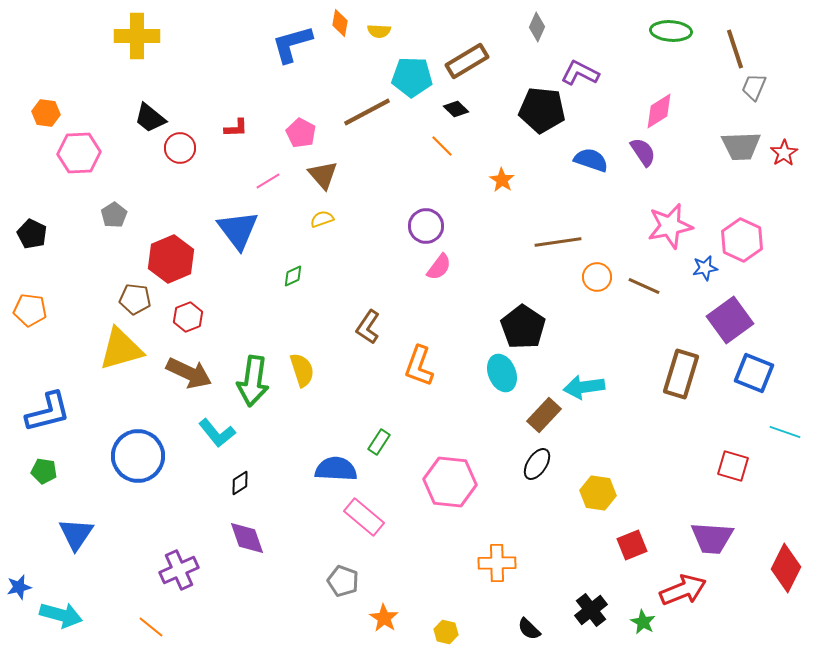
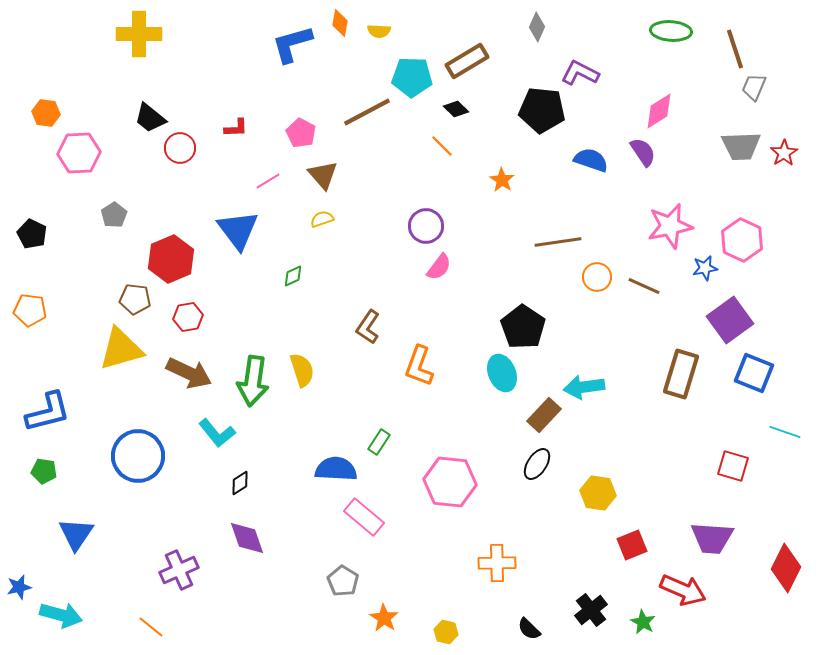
yellow cross at (137, 36): moved 2 px right, 2 px up
red hexagon at (188, 317): rotated 12 degrees clockwise
gray pentagon at (343, 581): rotated 12 degrees clockwise
red arrow at (683, 590): rotated 45 degrees clockwise
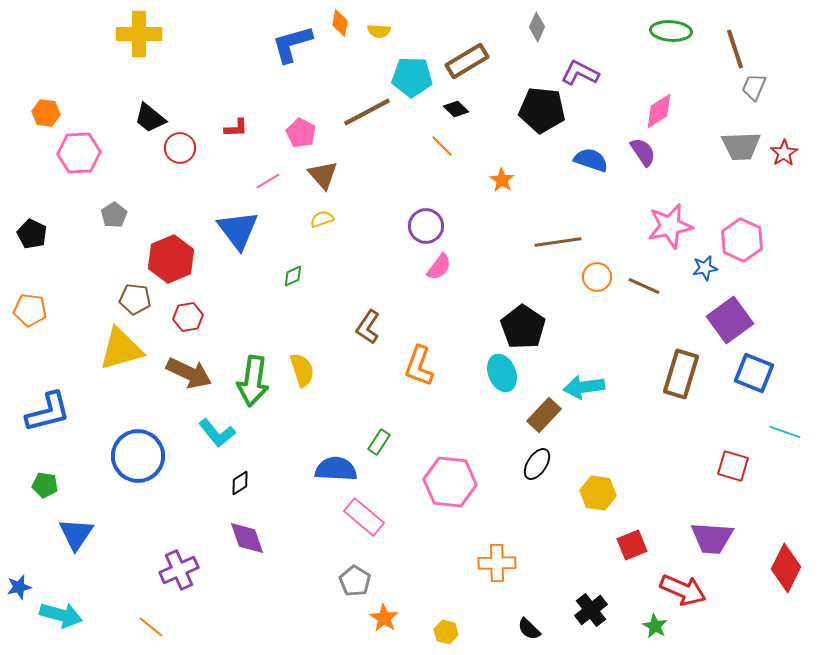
green pentagon at (44, 471): moved 1 px right, 14 px down
gray pentagon at (343, 581): moved 12 px right
green star at (643, 622): moved 12 px right, 4 px down
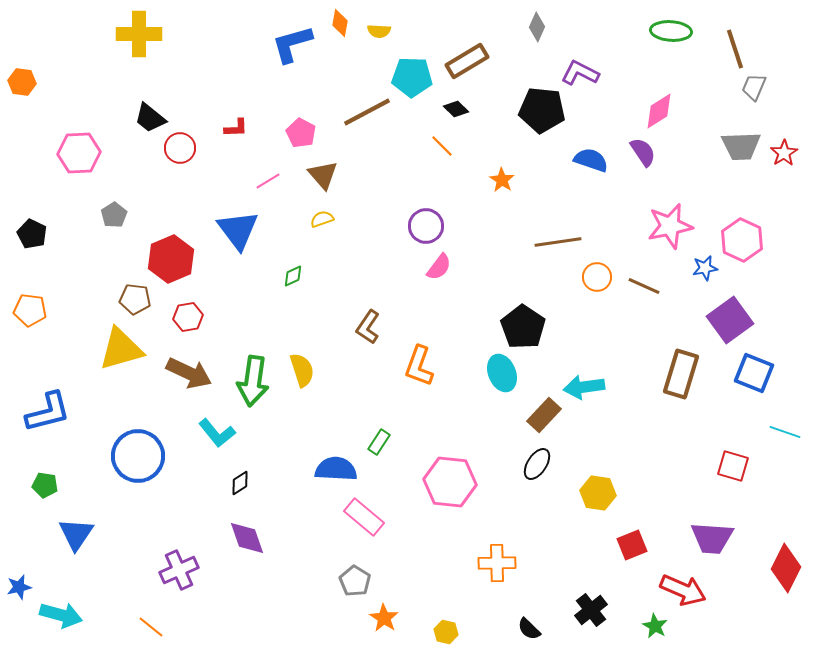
orange hexagon at (46, 113): moved 24 px left, 31 px up
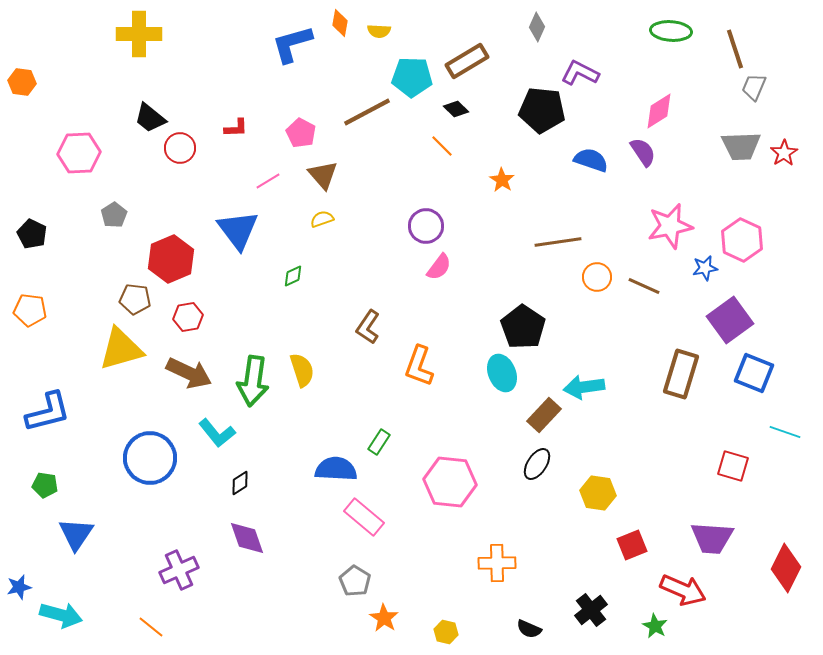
blue circle at (138, 456): moved 12 px right, 2 px down
black semicircle at (529, 629): rotated 20 degrees counterclockwise
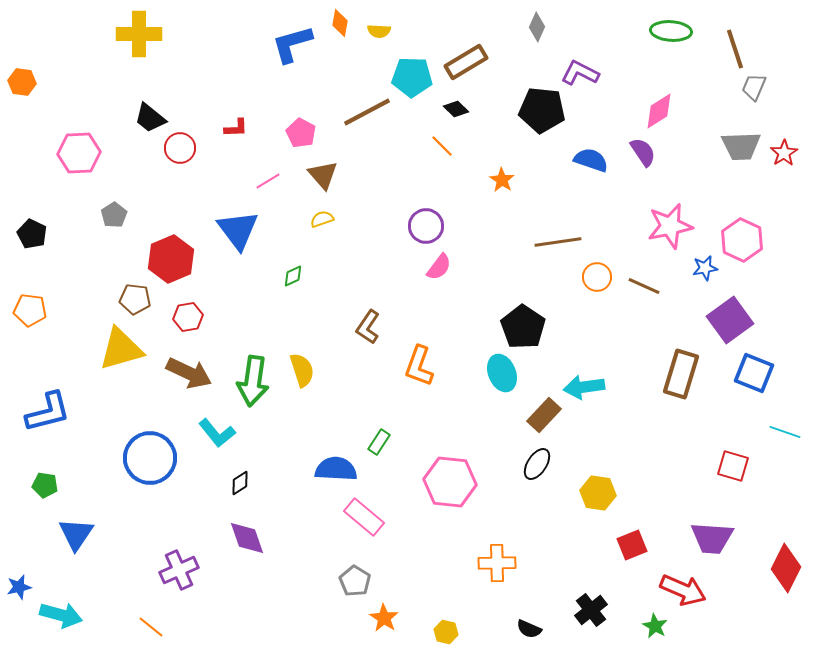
brown rectangle at (467, 61): moved 1 px left, 1 px down
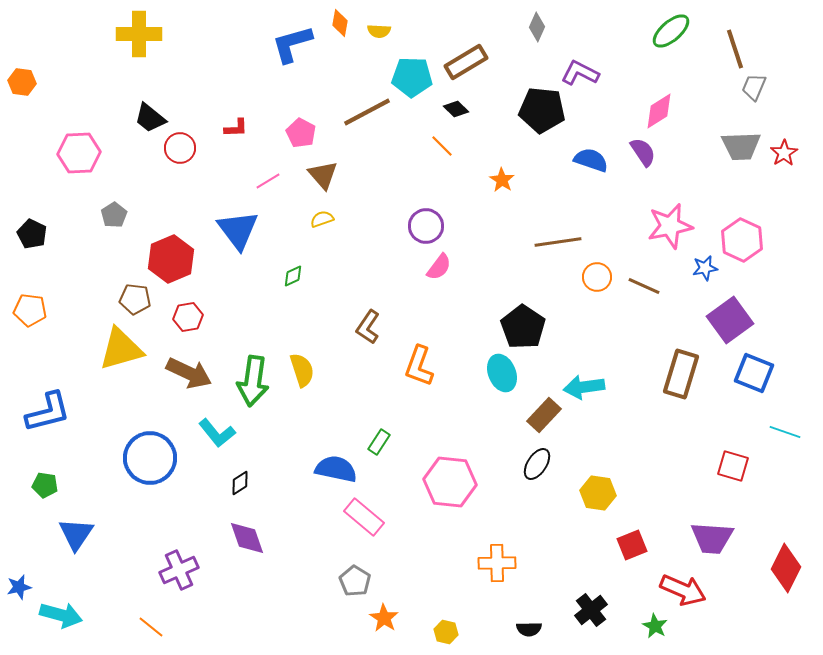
green ellipse at (671, 31): rotated 45 degrees counterclockwise
blue semicircle at (336, 469): rotated 9 degrees clockwise
black semicircle at (529, 629): rotated 25 degrees counterclockwise
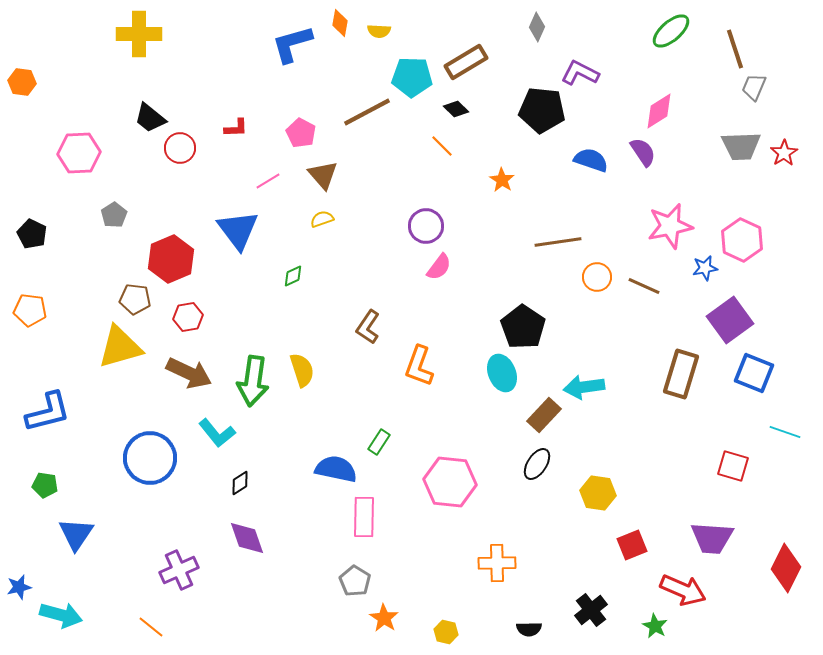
yellow triangle at (121, 349): moved 1 px left, 2 px up
pink rectangle at (364, 517): rotated 51 degrees clockwise
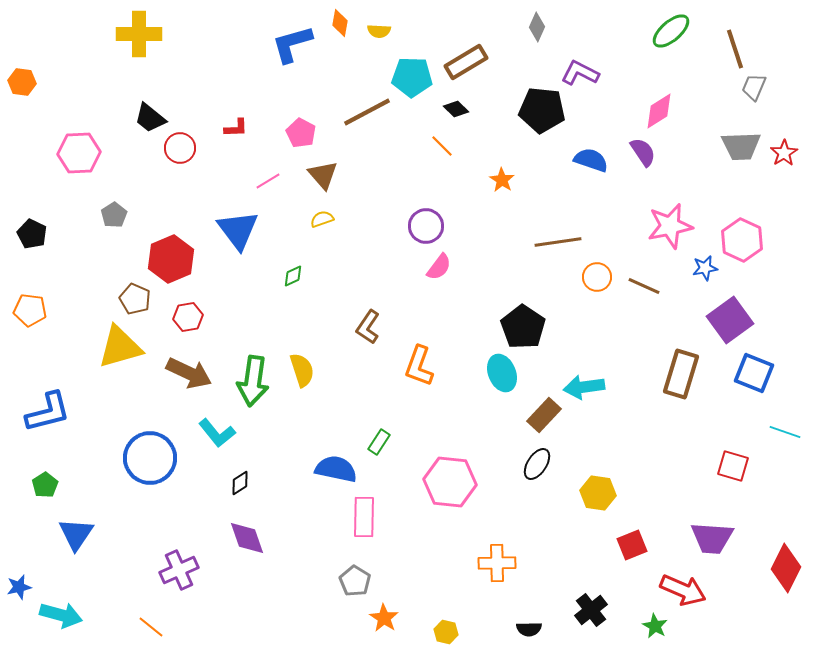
brown pentagon at (135, 299): rotated 16 degrees clockwise
green pentagon at (45, 485): rotated 30 degrees clockwise
